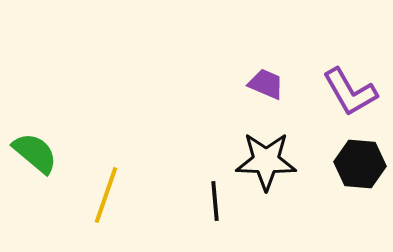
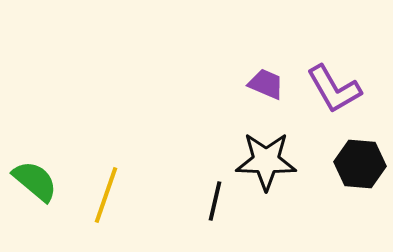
purple L-shape: moved 16 px left, 3 px up
green semicircle: moved 28 px down
black line: rotated 18 degrees clockwise
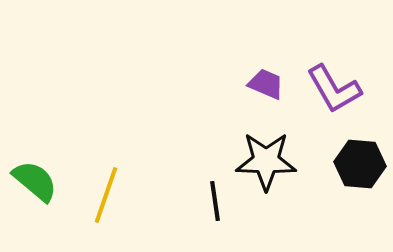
black line: rotated 21 degrees counterclockwise
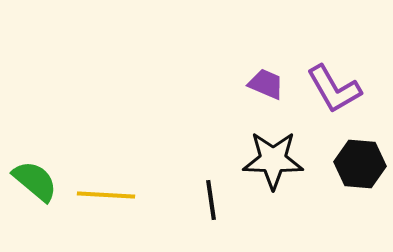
black star: moved 7 px right, 1 px up
yellow line: rotated 74 degrees clockwise
black line: moved 4 px left, 1 px up
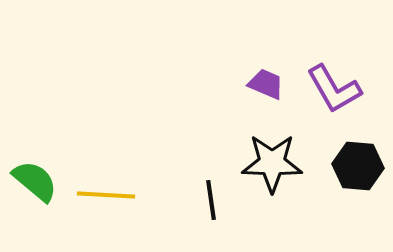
black star: moved 1 px left, 3 px down
black hexagon: moved 2 px left, 2 px down
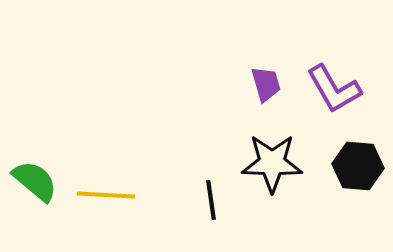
purple trapezoid: rotated 51 degrees clockwise
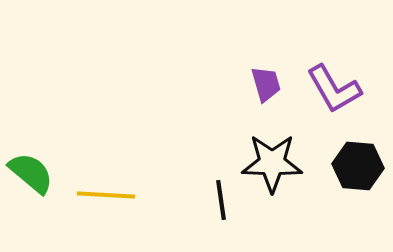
green semicircle: moved 4 px left, 8 px up
black line: moved 10 px right
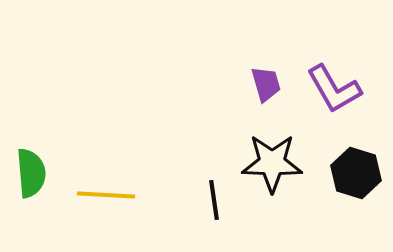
black hexagon: moved 2 px left, 7 px down; rotated 12 degrees clockwise
green semicircle: rotated 45 degrees clockwise
black line: moved 7 px left
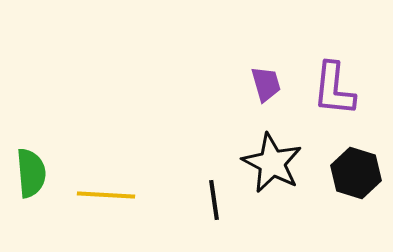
purple L-shape: rotated 36 degrees clockwise
black star: rotated 26 degrees clockwise
